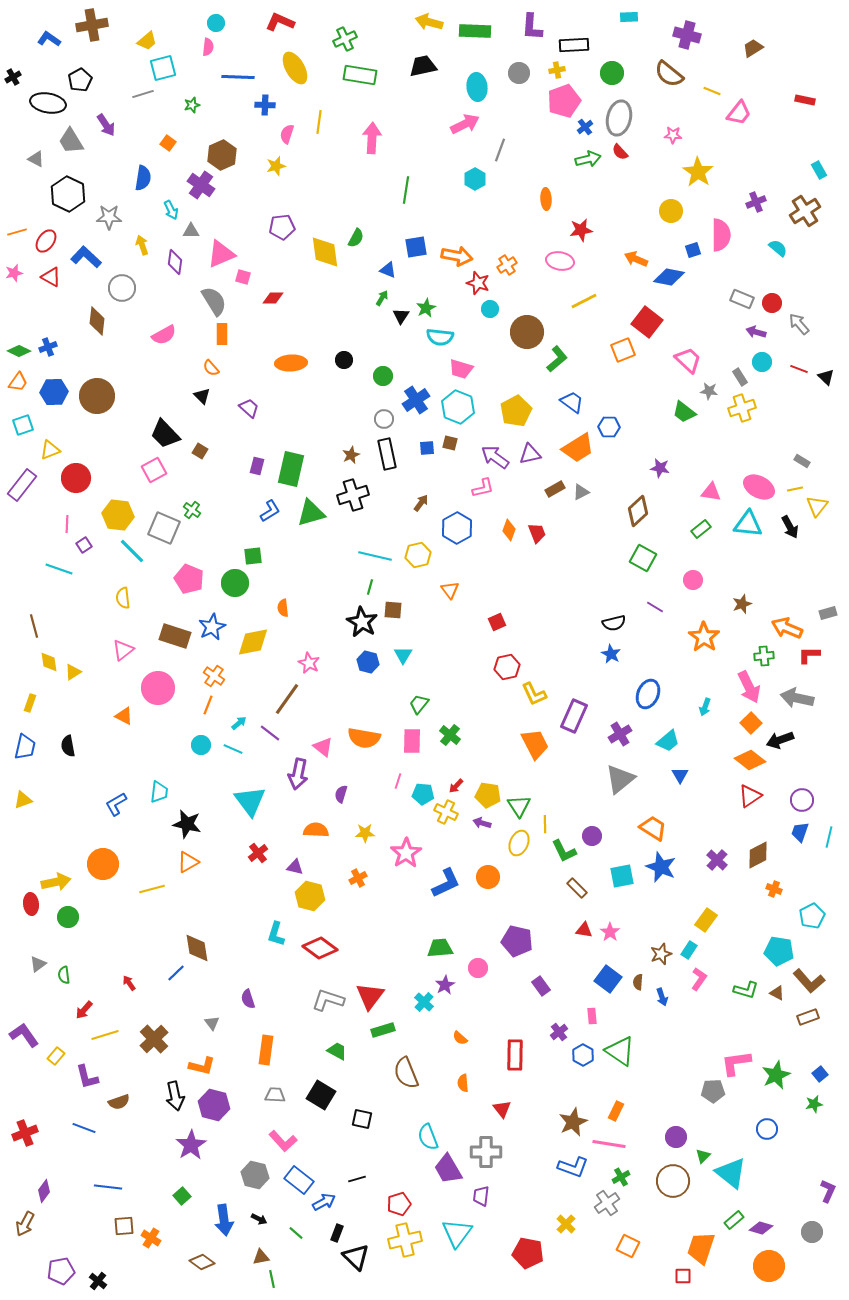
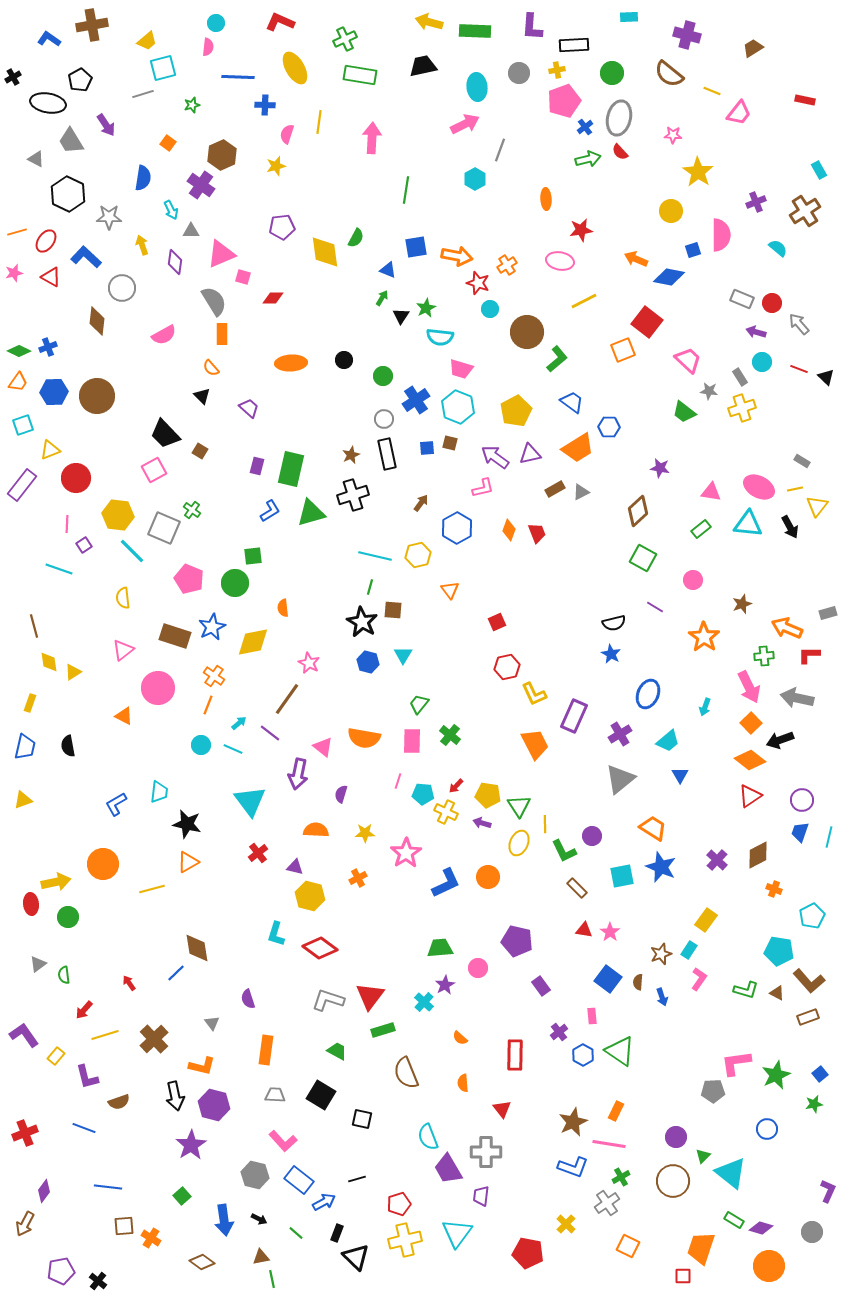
green rectangle at (734, 1220): rotated 72 degrees clockwise
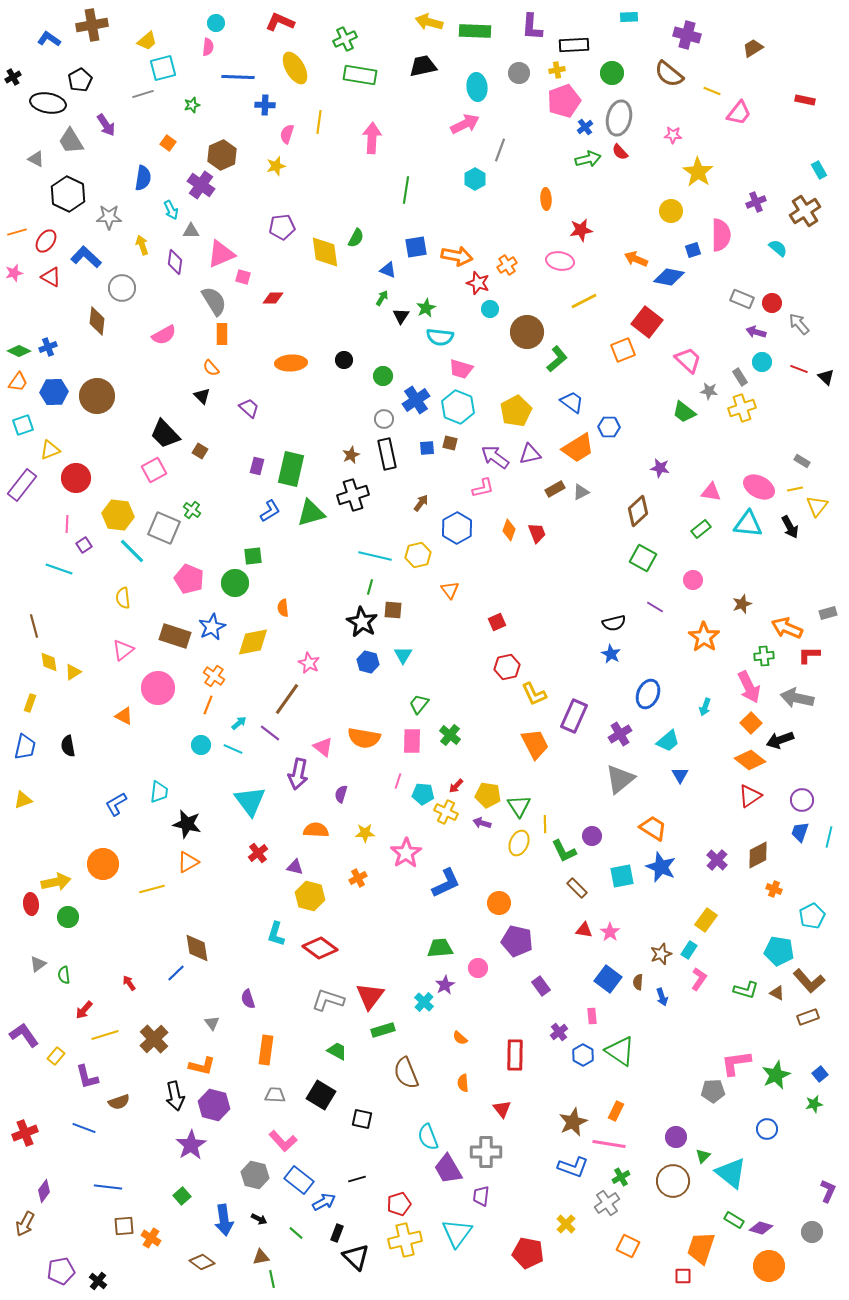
orange circle at (488, 877): moved 11 px right, 26 px down
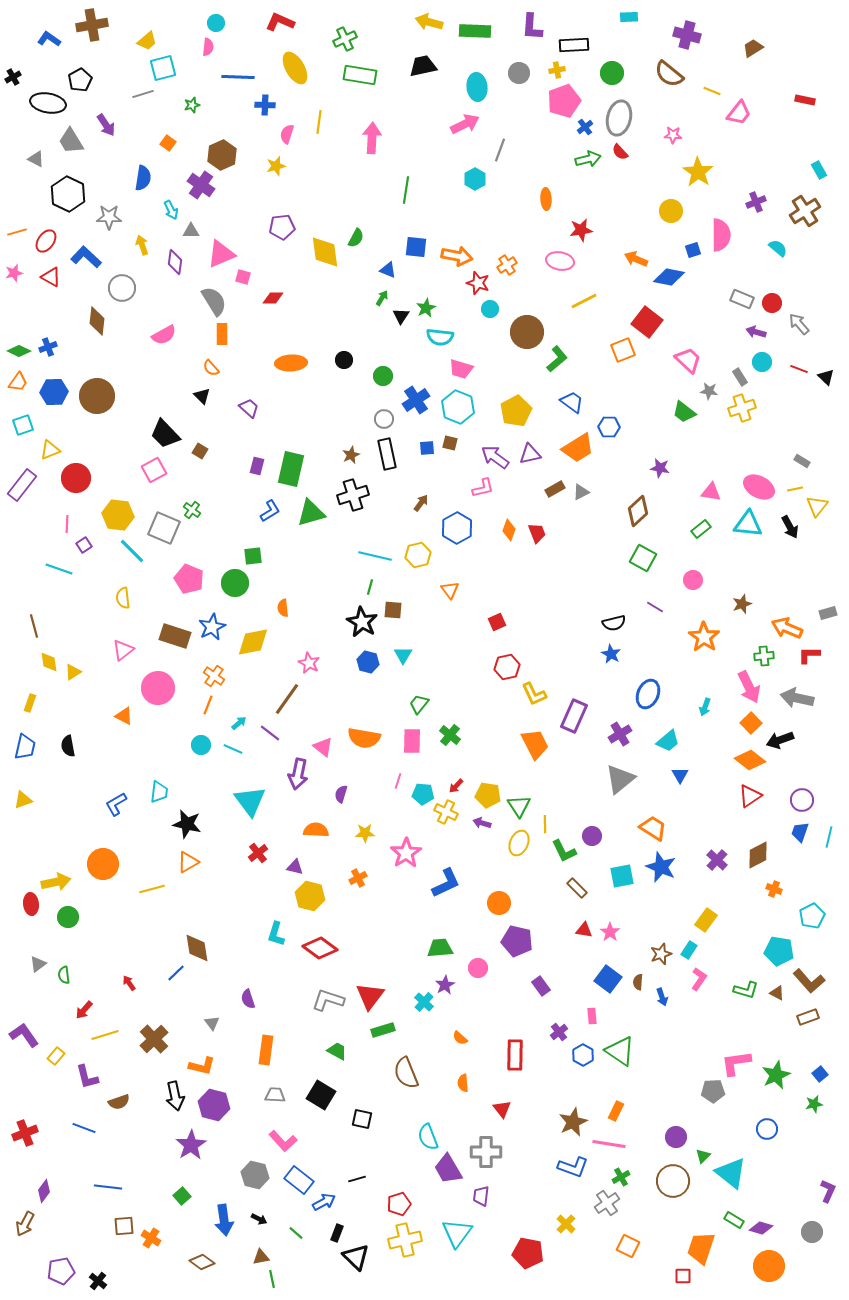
blue square at (416, 247): rotated 15 degrees clockwise
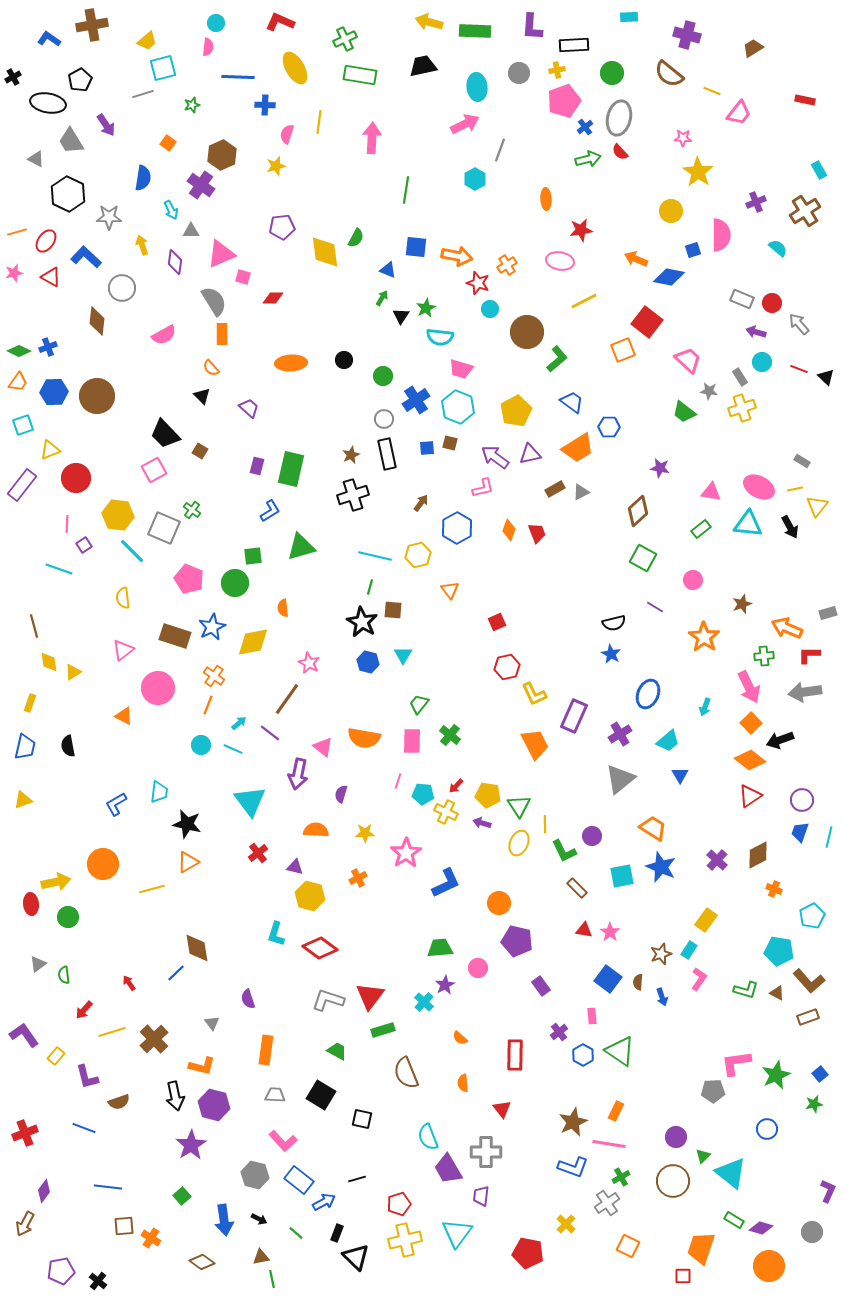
pink star at (673, 135): moved 10 px right, 3 px down
green triangle at (311, 513): moved 10 px left, 34 px down
gray arrow at (797, 698): moved 8 px right, 6 px up; rotated 20 degrees counterclockwise
yellow line at (105, 1035): moved 7 px right, 3 px up
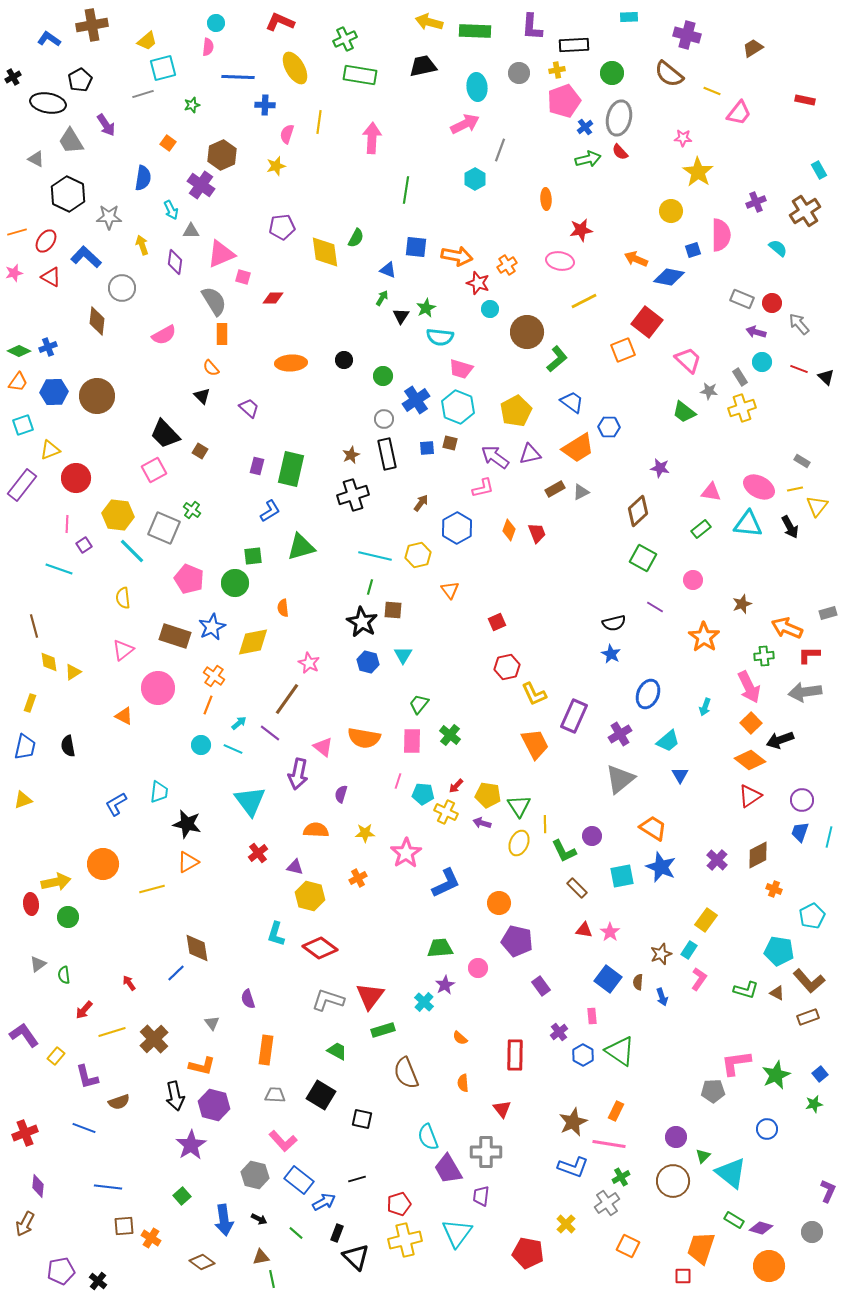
purple diamond at (44, 1191): moved 6 px left, 5 px up; rotated 30 degrees counterclockwise
